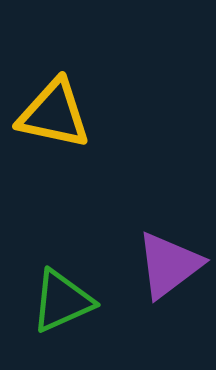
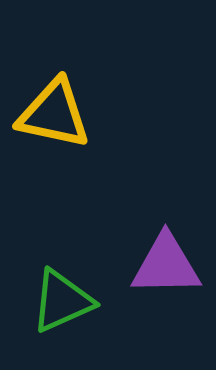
purple triangle: moved 3 px left; rotated 36 degrees clockwise
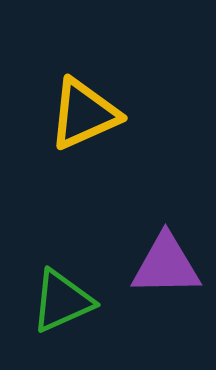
yellow triangle: moved 30 px right; rotated 36 degrees counterclockwise
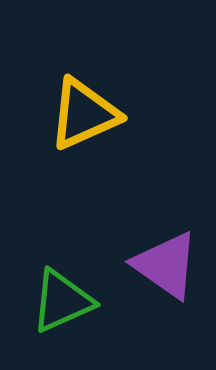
purple triangle: rotated 36 degrees clockwise
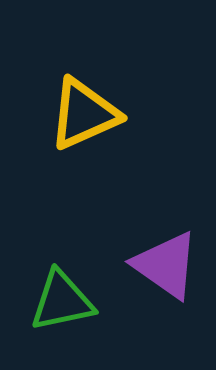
green triangle: rotated 12 degrees clockwise
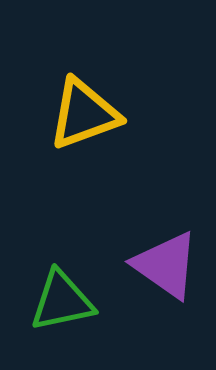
yellow triangle: rotated 4 degrees clockwise
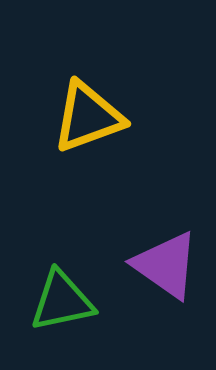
yellow triangle: moved 4 px right, 3 px down
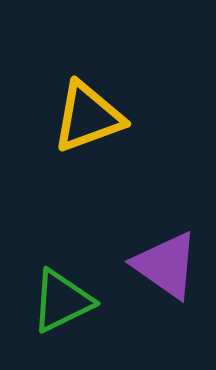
green triangle: rotated 14 degrees counterclockwise
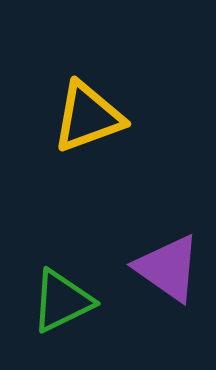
purple triangle: moved 2 px right, 3 px down
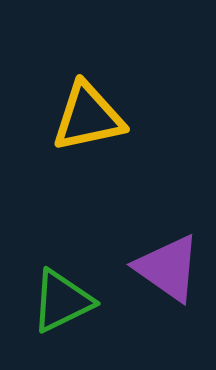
yellow triangle: rotated 8 degrees clockwise
